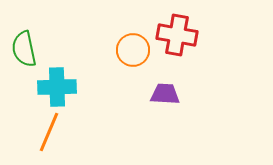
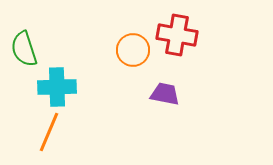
green semicircle: rotated 6 degrees counterclockwise
purple trapezoid: rotated 8 degrees clockwise
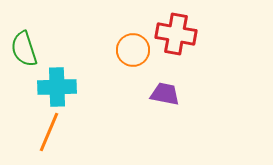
red cross: moved 1 px left, 1 px up
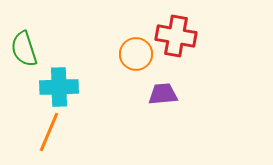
red cross: moved 2 px down
orange circle: moved 3 px right, 4 px down
cyan cross: moved 2 px right
purple trapezoid: moved 2 px left; rotated 16 degrees counterclockwise
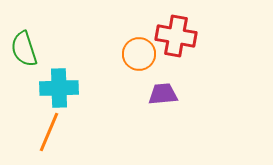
orange circle: moved 3 px right
cyan cross: moved 1 px down
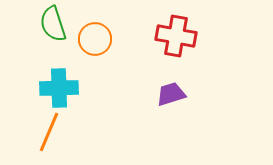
green semicircle: moved 29 px right, 25 px up
orange circle: moved 44 px left, 15 px up
purple trapezoid: moved 8 px right; rotated 12 degrees counterclockwise
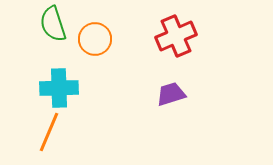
red cross: rotated 33 degrees counterclockwise
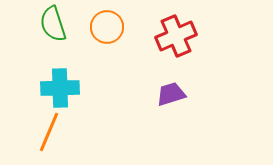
orange circle: moved 12 px right, 12 px up
cyan cross: moved 1 px right
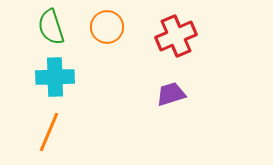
green semicircle: moved 2 px left, 3 px down
cyan cross: moved 5 px left, 11 px up
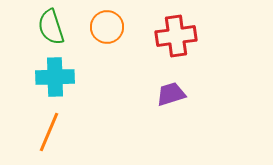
red cross: rotated 15 degrees clockwise
